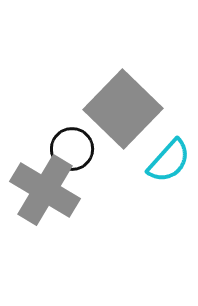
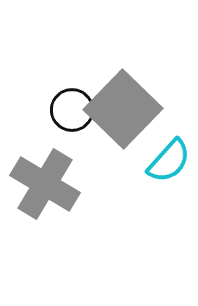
black circle: moved 39 px up
gray cross: moved 6 px up
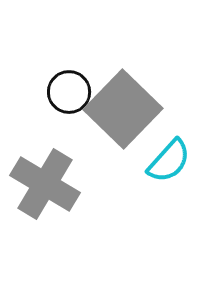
black circle: moved 3 px left, 18 px up
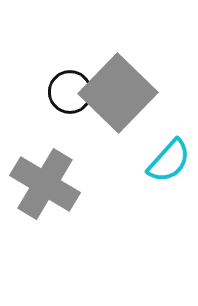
black circle: moved 1 px right
gray square: moved 5 px left, 16 px up
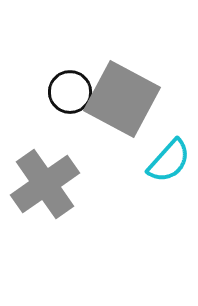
gray square: moved 4 px right, 6 px down; rotated 16 degrees counterclockwise
gray cross: rotated 24 degrees clockwise
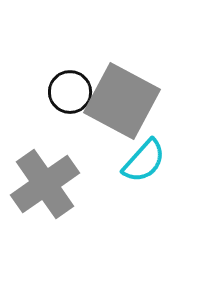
gray square: moved 2 px down
cyan semicircle: moved 25 px left
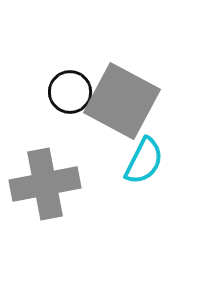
cyan semicircle: rotated 15 degrees counterclockwise
gray cross: rotated 24 degrees clockwise
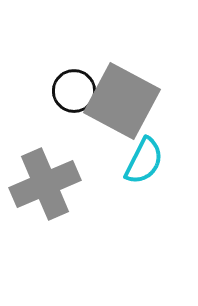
black circle: moved 4 px right, 1 px up
gray cross: rotated 12 degrees counterclockwise
